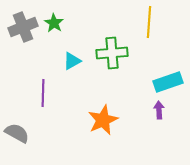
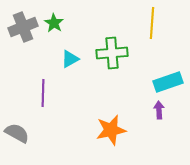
yellow line: moved 3 px right, 1 px down
cyan triangle: moved 2 px left, 2 px up
orange star: moved 8 px right, 10 px down; rotated 12 degrees clockwise
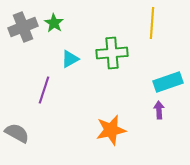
purple line: moved 1 px right, 3 px up; rotated 16 degrees clockwise
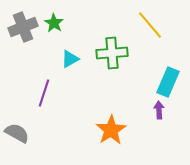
yellow line: moved 2 px left, 2 px down; rotated 44 degrees counterclockwise
cyan rectangle: rotated 48 degrees counterclockwise
purple line: moved 3 px down
orange star: rotated 20 degrees counterclockwise
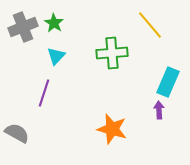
cyan triangle: moved 14 px left, 3 px up; rotated 18 degrees counterclockwise
orange star: moved 1 px right, 1 px up; rotated 24 degrees counterclockwise
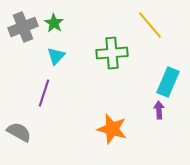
gray semicircle: moved 2 px right, 1 px up
